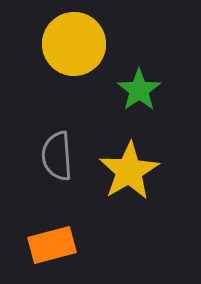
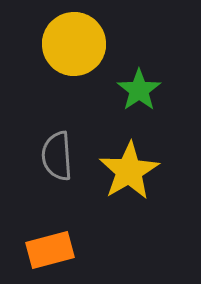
orange rectangle: moved 2 px left, 5 px down
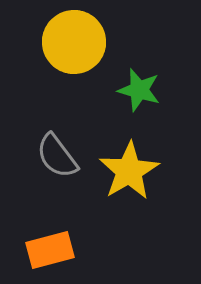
yellow circle: moved 2 px up
green star: rotated 21 degrees counterclockwise
gray semicircle: rotated 33 degrees counterclockwise
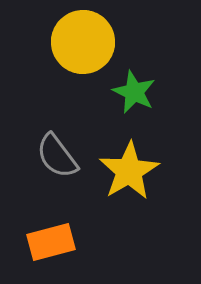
yellow circle: moved 9 px right
green star: moved 5 px left, 2 px down; rotated 9 degrees clockwise
orange rectangle: moved 1 px right, 8 px up
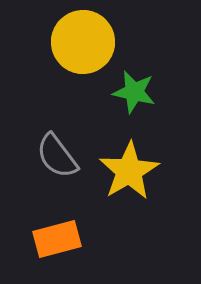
green star: rotated 12 degrees counterclockwise
orange rectangle: moved 6 px right, 3 px up
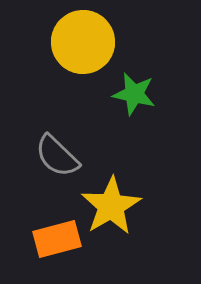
green star: moved 2 px down
gray semicircle: rotated 9 degrees counterclockwise
yellow star: moved 18 px left, 35 px down
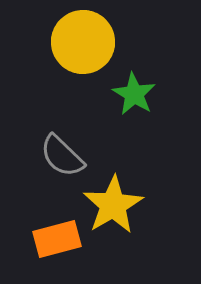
green star: rotated 18 degrees clockwise
gray semicircle: moved 5 px right
yellow star: moved 2 px right, 1 px up
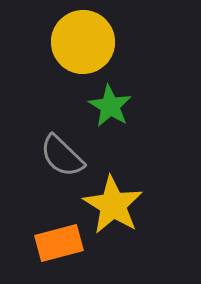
green star: moved 24 px left, 12 px down
yellow star: rotated 10 degrees counterclockwise
orange rectangle: moved 2 px right, 4 px down
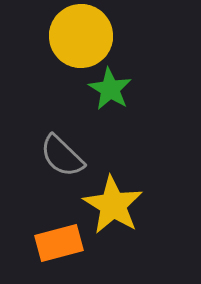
yellow circle: moved 2 px left, 6 px up
green star: moved 17 px up
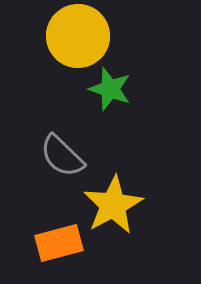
yellow circle: moved 3 px left
green star: rotated 12 degrees counterclockwise
yellow star: rotated 12 degrees clockwise
